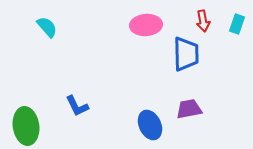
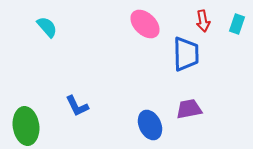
pink ellipse: moved 1 px left, 1 px up; rotated 48 degrees clockwise
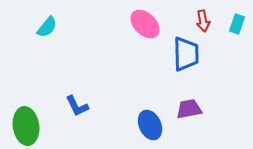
cyan semicircle: rotated 80 degrees clockwise
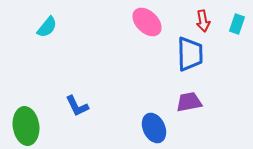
pink ellipse: moved 2 px right, 2 px up
blue trapezoid: moved 4 px right
purple trapezoid: moved 7 px up
blue ellipse: moved 4 px right, 3 px down
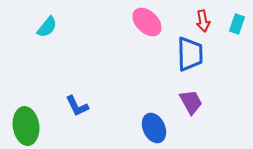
purple trapezoid: moved 2 px right; rotated 72 degrees clockwise
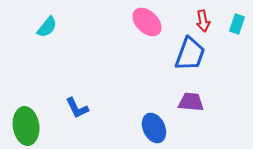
blue trapezoid: rotated 21 degrees clockwise
purple trapezoid: rotated 56 degrees counterclockwise
blue L-shape: moved 2 px down
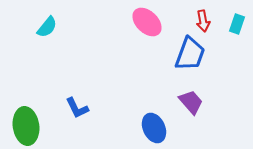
purple trapezoid: rotated 44 degrees clockwise
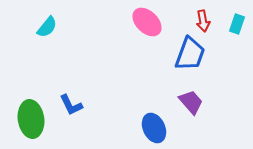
blue L-shape: moved 6 px left, 3 px up
green ellipse: moved 5 px right, 7 px up
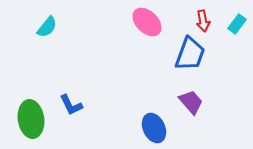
cyan rectangle: rotated 18 degrees clockwise
